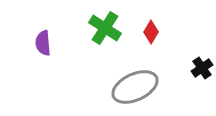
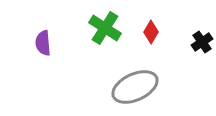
black cross: moved 26 px up
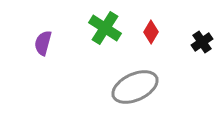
purple semicircle: rotated 20 degrees clockwise
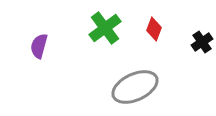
green cross: rotated 20 degrees clockwise
red diamond: moved 3 px right, 3 px up; rotated 10 degrees counterclockwise
purple semicircle: moved 4 px left, 3 px down
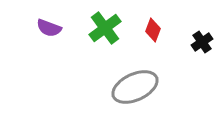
red diamond: moved 1 px left, 1 px down
purple semicircle: moved 10 px right, 18 px up; rotated 85 degrees counterclockwise
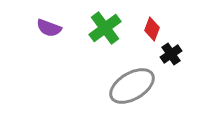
red diamond: moved 1 px left, 1 px up
black cross: moved 31 px left, 12 px down
gray ellipse: moved 3 px left, 1 px up; rotated 6 degrees counterclockwise
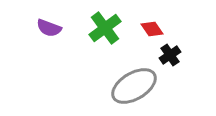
red diamond: rotated 55 degrees counterclockwise
black cross: moved 1 px left, 1 px down
gray ellipse: moved 2 px right
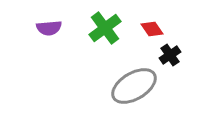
purple semicircle: rotated 25 degrees counterclockwise
